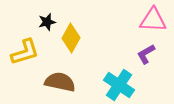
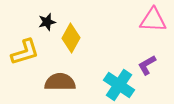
purple L-shape: moved 1 px right, 11 px down
brown semicircle: rotated 12 degrees counterclockwise
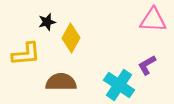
yellow L-shape: moved 1 px right, 2 px down; rotated 12 degrees clockwise
brown semicircle: moved 1 px right
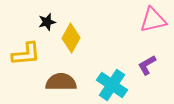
pink triangle: rotated 16 degrees counterclockwise
cyan cross: moved 7 px left
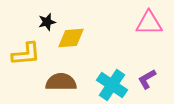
pink triangle: moved 4 px left, 3 px down; rotated 12 degrees clockwise
yellow diamond: rotated 56 degrees clockwise
purple L-shape: moved 14 px down
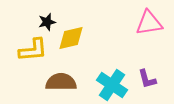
pink triangle: rotated 8 degrees counterclockwise
yellow diamond: rotated 8 degrees counterclockwise
yellow L-shape: moved 7 px right, 4 px up
purple L-shape: rotated 75 degrees counterclockwise
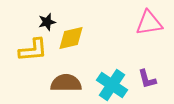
brown semicircle: moved 5 px right, 1 px down
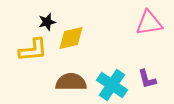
brown semicircle: moved 5 px right, 1 px up
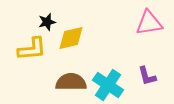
yellow L-shape: moved 1 px left, 1 px up
purple L-shape: moved 3 px up
cyan cross: moved 4 px left
